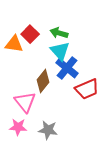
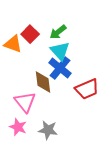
green arrow: moved 1 px left, 1 px up; rotated 54 degrees counterclockwise
orange triangle: moved 1 px left; rotated 12 degrees clockwise
blue cross: moved 7 px left
brown diamond: moved 1 px down; rotated 45 degrees counterclockwise
pink star: rotated 18 degrees clockwise
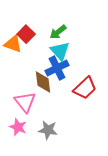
red square: moved 4 px left
blue cross: moved 3 px left; rotated 25 degrees clockwise
red trapezoid: moved 2 px left, 1 px up; rotated 20 degrees counterclockwise
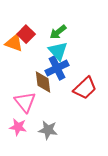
orange triangle: moved 1 px right, 1 px up
cyan triangle: moved 2 px left
pink star: rotated 12 degrees counterclockwise
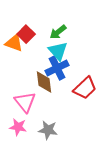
brown diamond: moved 1 px right
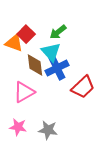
cyan triangle: moved 7 px left, 1 px down
brown diamond: moved 9 px left, 17 px up
red trapezoid: moved 2 px left, 1 px up
pink triangle: moved 1 px left, 10 px up; rotated 40 degrees clockwise
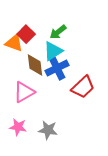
cyan triangle: moved 2 px right, 1 px up; rotated 40 degrees clockwise
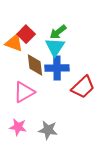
cyan triangle: moved 2 px right, 4 px up; rotated 25 degrees counterclockwise
blue cross: rotated 25 degrees clockwise
